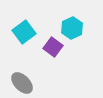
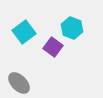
cyan hexagon: rotated 15 degrees counterclockwise
gray ellipse: moved 3 px left
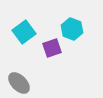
cyan hexagon: moved 1 px down
purple square: moved 1 px left, 1 px down; rotated 36 degrees clockwise
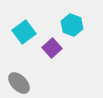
cyan hexagon: moved 4 px up
purple square: rotated 24 degrees counterclockwise
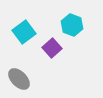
gray ellipse: moved 4 px up
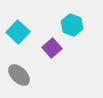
cyan square: moved 6 px left; rotated 10 degrees counterclockwise
gray ellipse: moved 4 px up
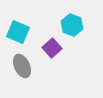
cyan square: rotated 20 degrees counterclockwise
gray ellipse: moved 3 px right, 9 px up; rotated 20 degrees clockwise
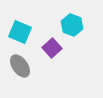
cyan square: moved 2 px right
gray ellipse: moved 2 px left; rotated 10 degrees counterclockwise
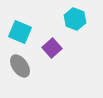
cyan hexagon: moved 3 px right, 6 px up
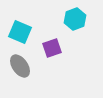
cyan hexagon: rotated 20 degrees clockwise
purple square: rotated 24 degrees clockwise
